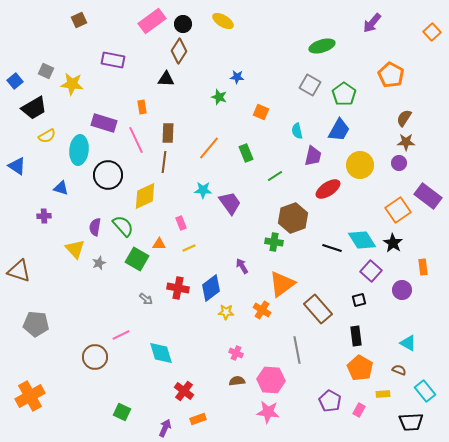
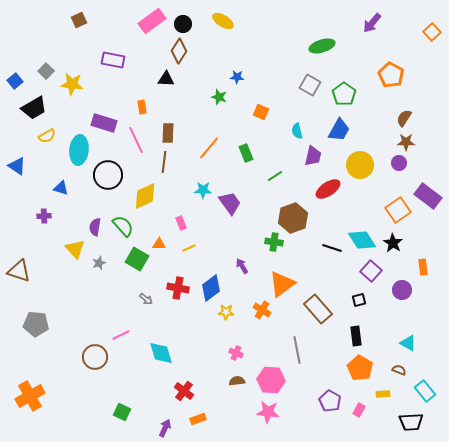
gray square at (46, 71): rotated 21 degrees clockwise
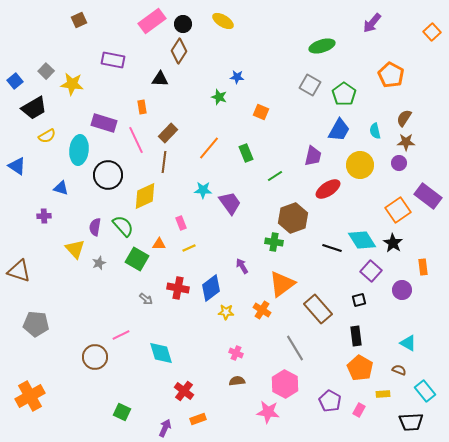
black triangle at (166, 79): moved 6 px left
cyan semicircle at (297, 131): moved 78 px right
brown rectangle at (168, 133): rotated 42 degrees clockwise
gray line at (297, 350): moved 2 px left, 2 px up; rotated 20 degrees counterclockwise
pink hexagon at (271, 380): moved 14 px right, 4 px down; rotated 24 degrees clockwise
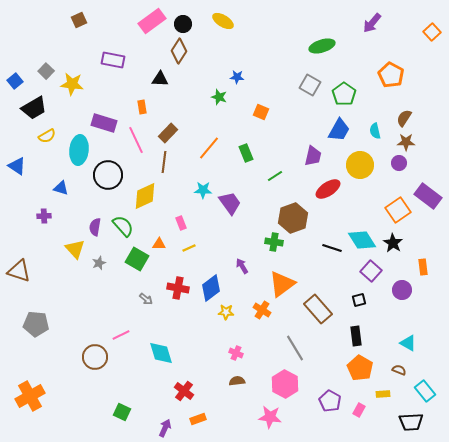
pink star at (268, 412): moved 2 px right, 5 px down
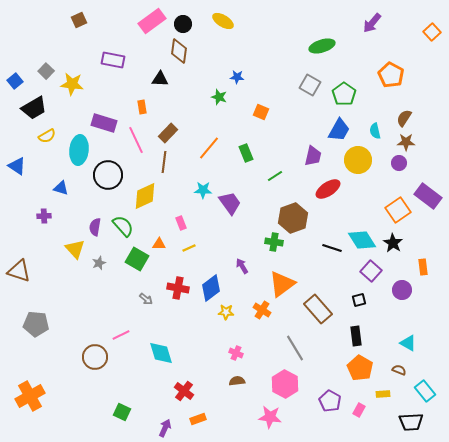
brown diamond at (179, 51): rotated 25 degrees counterclockwise
yellow circle at (360, 165): moved 2 px left, 5 px up
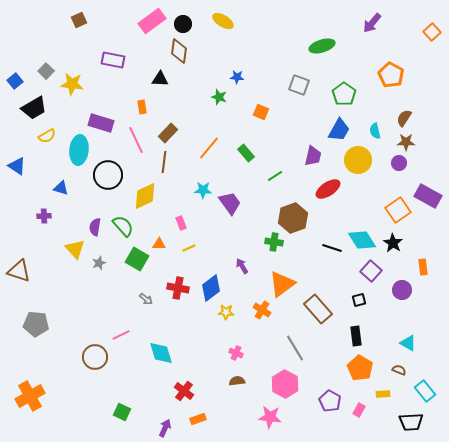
gray square at (310, 85): moved 11 px left; rotated 10 degrees counterclockwise
purple rectangle at (104, 123): moved 3 px left
green rectangle at (246, 153): rotated 18 degrees counterclockwise
purple rectangle at (428, 196): rotated 8 degrees counterclockwise
